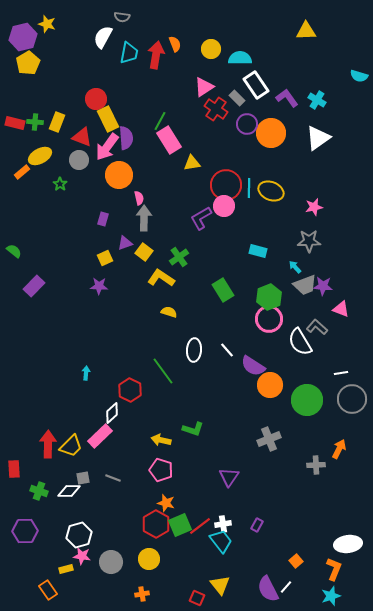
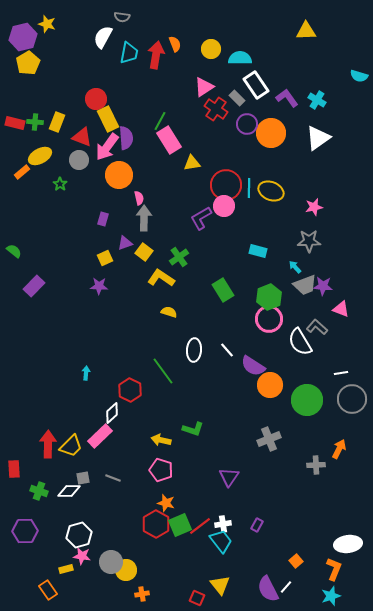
yellow circle at (149, 559): moved 23 px left, 11 px down
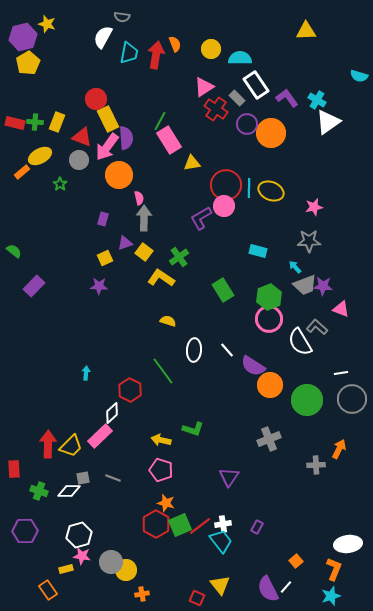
white triangle at (318, 138): moved 10 px right, 16 px up
yellow semicircle at (169, 312): moved 1 px left, 9 px down
purple rectangle at (257, 525): moved 2 px down
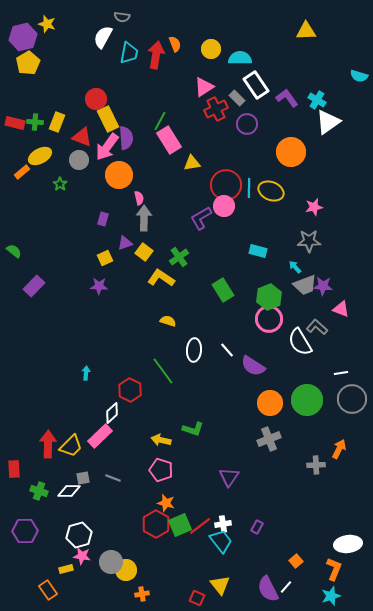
red cross at (216, 109): rotated 30 degrees clockwise
orange circle at (271, 133): moved 20 px right, 19 px down
orange circle at (270, 385): moved 18 px down
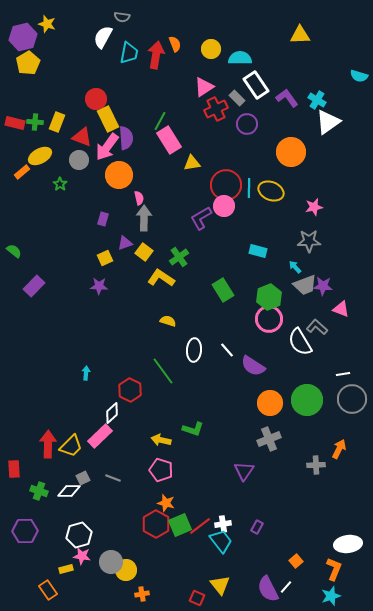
yellow triangle at (306, 31): moved 6 px left, 4 px down
white line at (341, 373): moved 2 px right, 1 px down
purple triangle at (229, 477): moved 15 px right, 6 px up
gray square at (83, 478): rotated 16 degrees counterclockwise
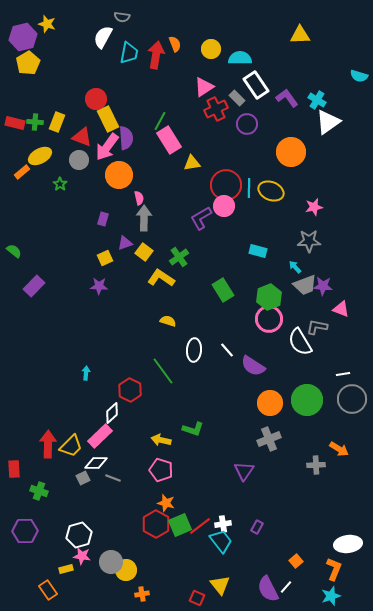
gray L-shape at (317, 327): rotated 30 degrees counterclockwise
orange arrow at (339, 449): rotated 96 degrees clockwise
white diamond at (69, 491): moved 27 px right, 28 px up
